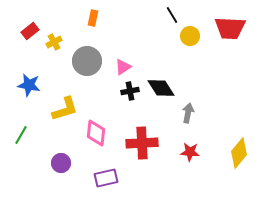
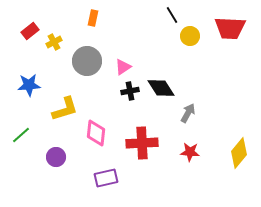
blue star: rotated 15 degrees counterclockwise
gray arrow: rotated 18 degrees clockwise
green line: rotated 18 degrees clockwise
purple circle: moved 5 px left, 6 px up
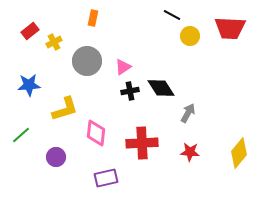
black line: rotated 30 degrees counterclockwise
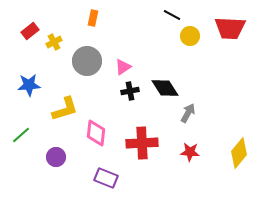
black diamond: moved 4 px right
purple rectangle: rotated 35 degrees clockwise
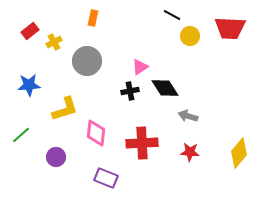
pink triangle: moved 17 px right
gray arrow: moved 3 px down; rotated 102 degrees counterclockwise
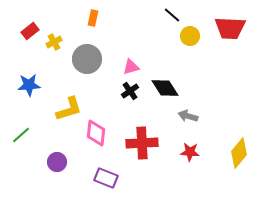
black line: rotated 12 degrees clockwise
gray circle: moved 2 px up
pink triangle: moved 9 px left; rotated 18 degrees clockwise
black cross: rotated 24 degrees counterclockwise
yellow L-shape: moved 4 px right
purple circle: moved 1 px right, 5 px down
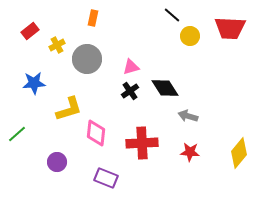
yellow cross: moved 3 px right, 3 px down
blue star: moved 5 px right, 2 px up
green line: moved 4 px left, 1 px up
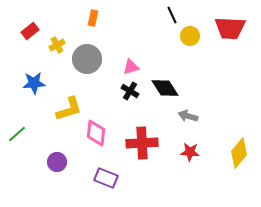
black line: rotated 24 degrees clockwise
black cross: rotated 24 degrees counterclockwise
